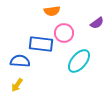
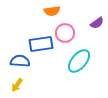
pink circle: moved 1 px right
blue rectangle: rotated 15 degrees counterclockwise
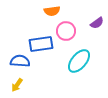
pink circle: moved 1 px right, 2 px up
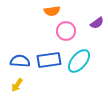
blue rectangle: moved 8 px right, 16 px down
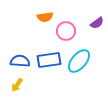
orange semicircle: moved 7 px left, 6 px down
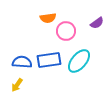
orange semicircle: moved 3 px right, 1 px down
blue semicircle: moved 2 px right, 1 px down
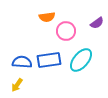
orange semicircle: moved 1 px left, 1 px up
cyan ellipse: moved 2 px right, 1 px up
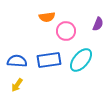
purple semicircle: moved 1 px right, 1 px down; rotated 32 degrees counterclockwise
blue semicircle: moved 5 px left, 1 px up
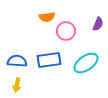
cyan ellipse: moved 5 px right, 3 px down; rotated 15 degrees clockwise
yellow arrow: rotated 24 degrees counterclockwise
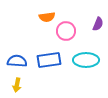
cyan ellipse: moved 3 px up; rotated 35 degrees clockwise
